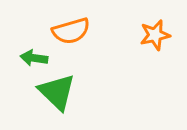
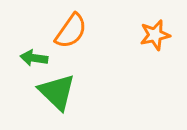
orange semicircle: rotated 39 degrees counterclockwise
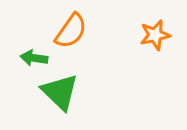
green triangle: moved 3 px right
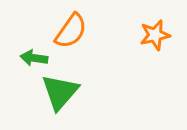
green triangle: rotated 27 degrees clockwise
